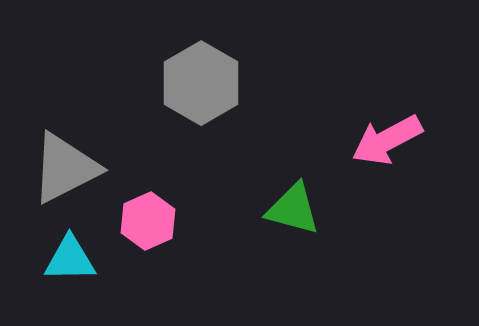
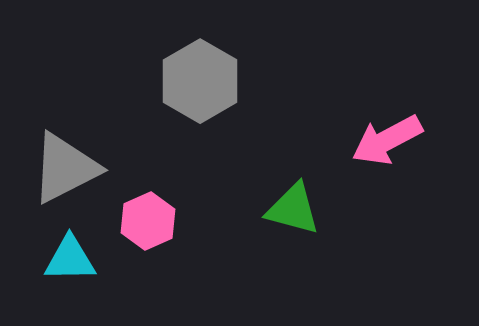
gray hexagon: moved 1 px left, 2 px up
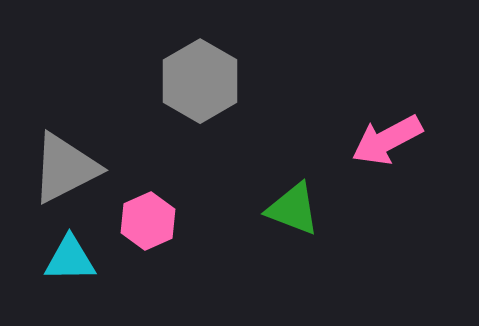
green triangle: rotated 6 degrees clockwise
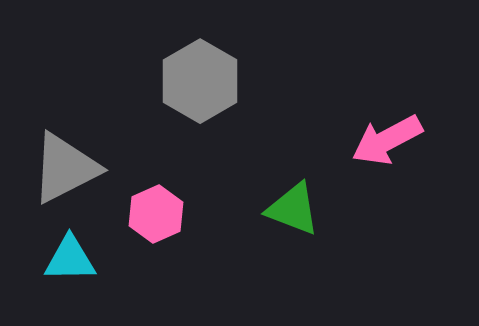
pink hexagon: moved 8 px right, 7 px up
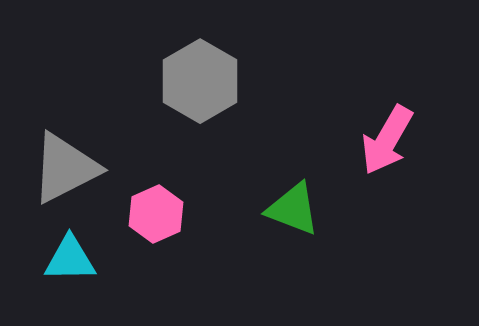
pink arrow: rotated 32 degrees counterclockwise
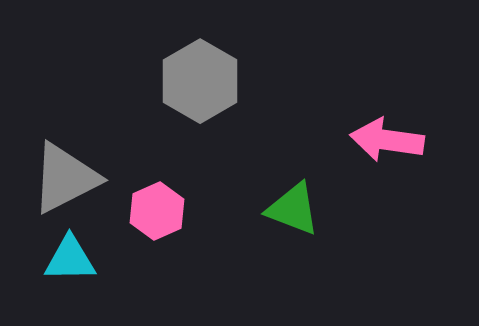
pink arrow: rotated 68 degrees clockwise
gray triangle: moved 10 px down
pink hexagon: moved 1 px right, 3 px up
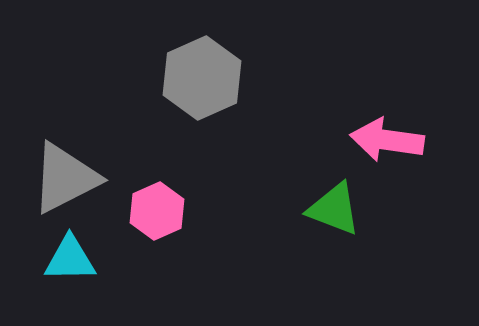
gray hexagon: moved 2 px right, 3 px up; rotated 6 degrees clockwise
green triangle: moved 41 px right
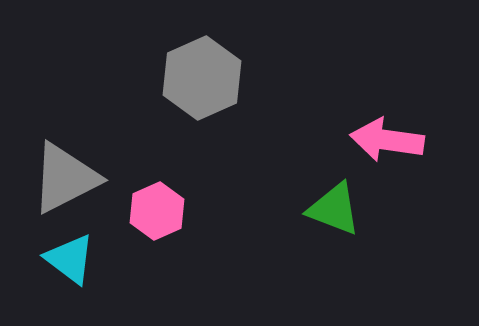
cyan triangle: rotated 38 degrees clockwise
